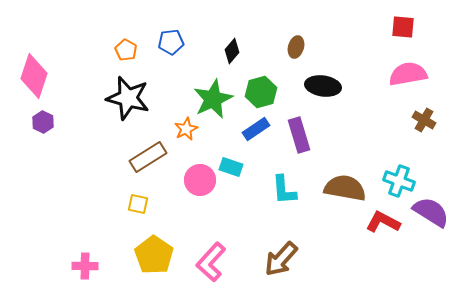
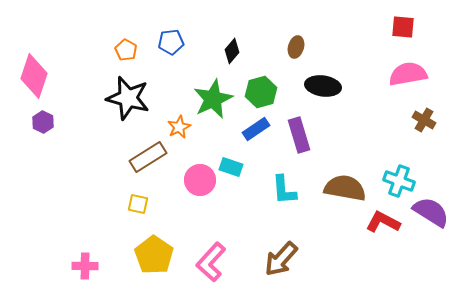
orange star: moved 7 px left, 2 px up
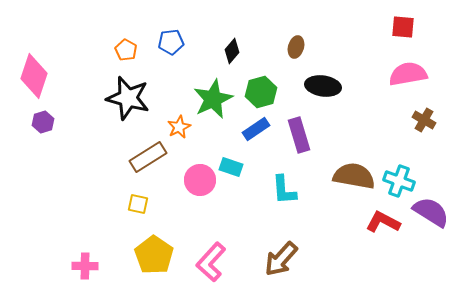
purple hexagon: rotated 15 degrees clockwise
brown semicircle: moved 9 px right, 12 px up
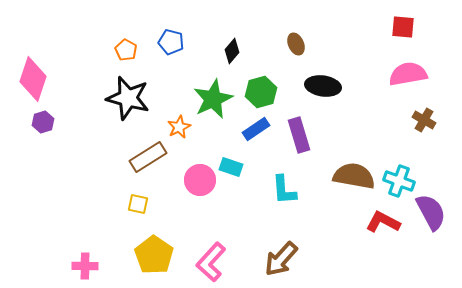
blue pentagon: rotated 20 degrees clockwise
brown ellipse: moved 3 px up; rotated 40 degrees counterclockwise
pink diamond: moved 1 px left, 3 px down
purple semicircle: rotated 30 degrees clockwise
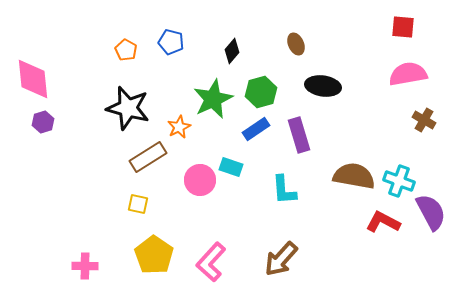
pink diamond: rotated 24 degrees counterclockwise
black star: moved 10 px down
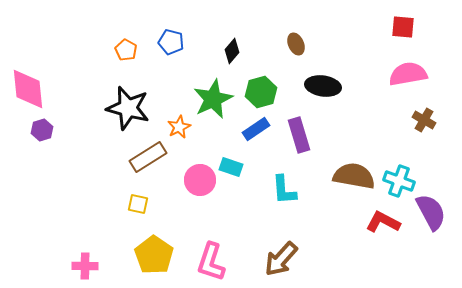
pink diamond: moved 5 px left, 10 px down
purple hexagon: moved 1 px left, 8 px down
pink L-shape: rotated 24 degrees counterclockwise
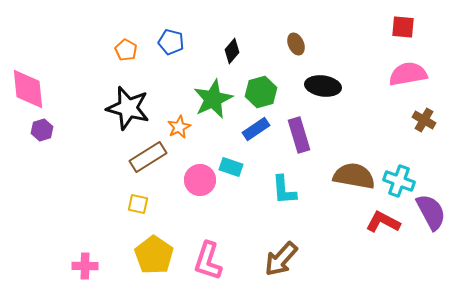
pink L-shape: moved 3 px left, 1 px up
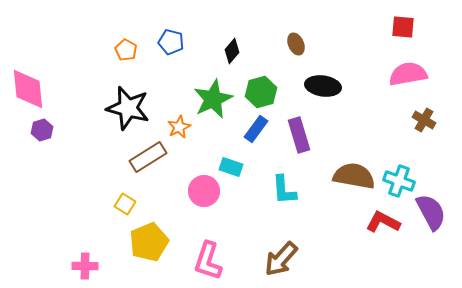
blue rectangle: rotated 20 degrees counterclockwise
pink circle: moved 4 px right, 11 px down
yellow square: moved 13 px left; rotated 20 degrees clockwise
yellow pentagon: moved 5 px left, 13 px up; rotated 15 degrees clockwise
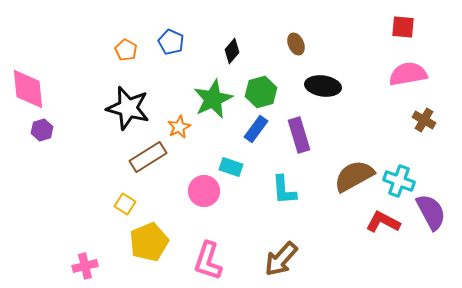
blue pentagon: rotated 10 degrees clockwise
brown semicircle: rotated 39 degrees counterclockwise
pink cross: rotated 15 degrees counterclockwise
